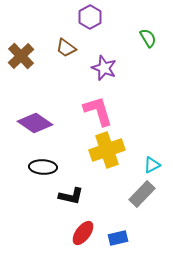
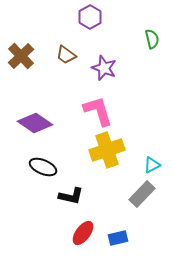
green semicircle: moved 4 px right, 1 px down; rotated 18 degrees clockwise
brown trapezoid: moved 7 px down
black ellipse: rotated 20 degrees clockwise
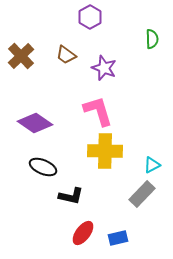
green semicircle: rotated 12 degrees clockwise
yellow cross: moved 2 px left, 1 px down; rotated 20 degrees clockwise
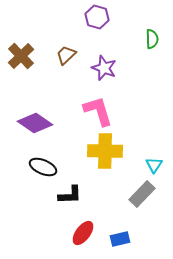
purple hexagon: moved 7 px right; rotated 15 degrees counterclockwise
brown trapezoid: rotated 100 degrees clockwise
cyan triangle: moved 2 px right; rotated 30 degrees counterclockwise
black L-shape: moved 1 px left, 1 px up; rotated 15 degrees counterclockwise
blue rectangle: moved 2 px right, 1 px down
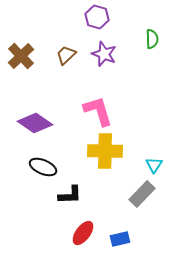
purple star: moved 14 px up
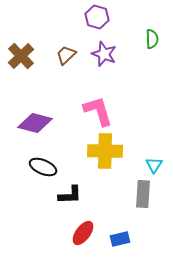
purple diamond: rotated 20 degrees counterclockwise
gray rectangle: moved 1 px right; rotated 40 degrees counterclockwise
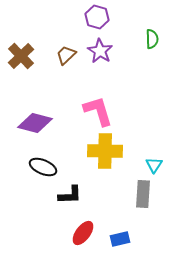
purple star: moved 4 px left, 3 px up; rotated 10 degrees clockwise
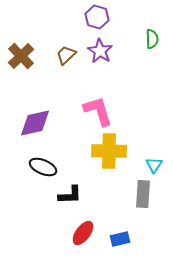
purple diamond: rotated 28 degrees counterclockwise
yellow cross: moved 4 px right
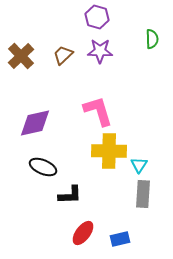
purple star: rotated 30 degrees counterclockwise
brown trapezoid: moved 3 px left
cyan triangle: moved 15 px left
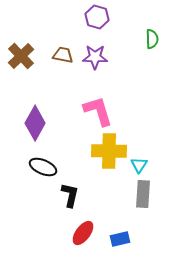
purple star: moved 5 px left, 6 px down
brown trapezoid: rotated 55 degrees clockwise
purple diamond: rotated 48 degrees counterclockwise
black L-shape: rotated 75 degrees counterclockwise
